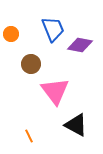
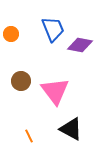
brown circle: moved 10 px left, 17 px down
black triangle: moved 5 px left, 4 px down
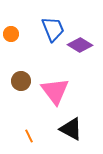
purple diamond: rotated 20 degrees clockwise
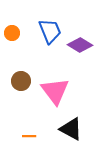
blue trapezoid: moved 3 px left, 2 px down
orange circle: moved 1 px right, 1 px up
orange line: rotated 64 degrees counterclockwise
